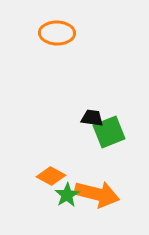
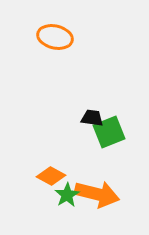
orange ellipse: moved 2 px left, 4 px down; rotated 12 degrees clockwise
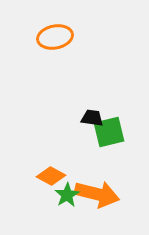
orange ellipse: rotated 24 degrees counterclockwise
green square: rotated 8 degrees clockwise
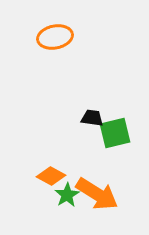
green square: moved 6 px right, 1 px down
orange arrow: rotated 18 degrees clockwise
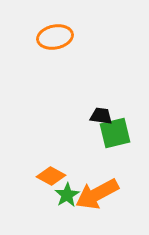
black trapezoid: moved 9 px right, 2 px up
orange arrow: rotated 120 degrees clockwise
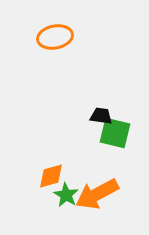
green square: rotated 28 degrees clockwise
orange diamond: rotated 44 degrees counterclockwise
green star: moved 1 px left; rotated 10 degrees counterclockwise
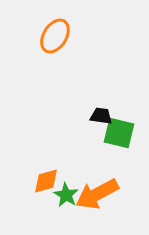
orange ellipse: moved 1 px up; rotated 48 degrees counterclockwise
green square: moved 4 px right
orange diamond: moved 5 px left, 5 px down
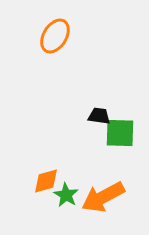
black trapezoid: moved 2 px left
green square: moved 1 px right; rotated 12 degrees counterclockwise
orange arrow: moved 6 px right, 3 px down
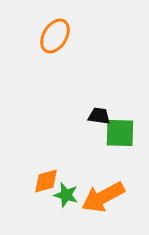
green star: rotated 15 degrees counterclockwise
